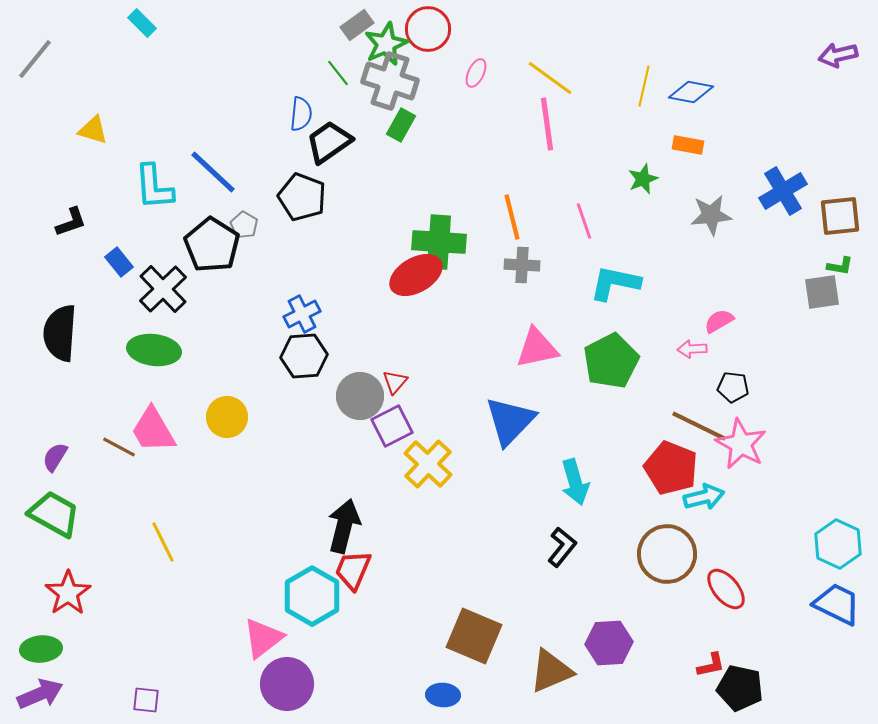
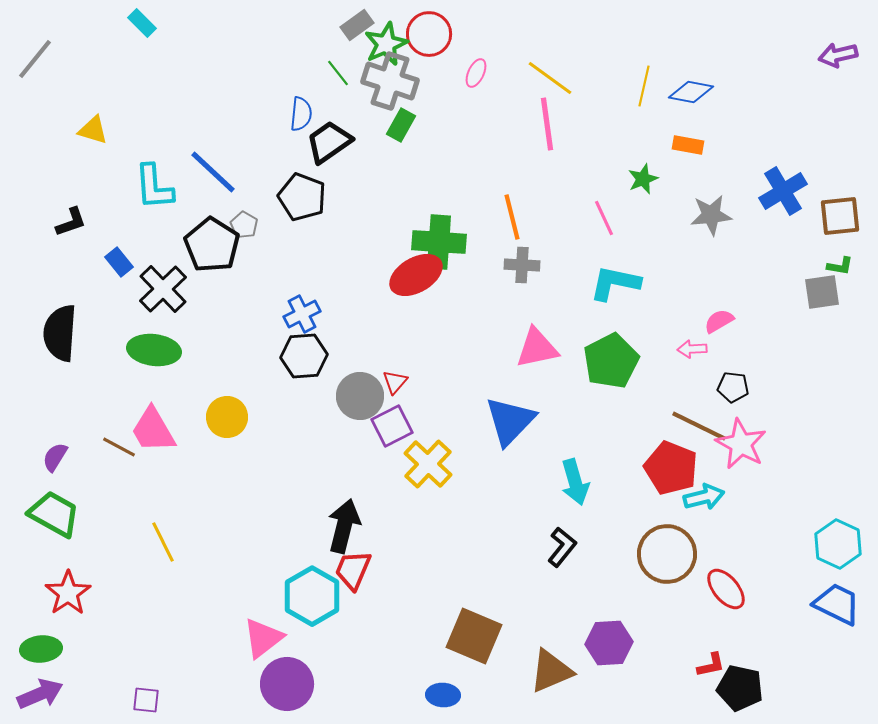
red circle at (428, 29): moved 1 px right, 5 px down
pink line at (584, 221): moved 20 px right, 3 px up; rotated 6 degrees counterclockwise
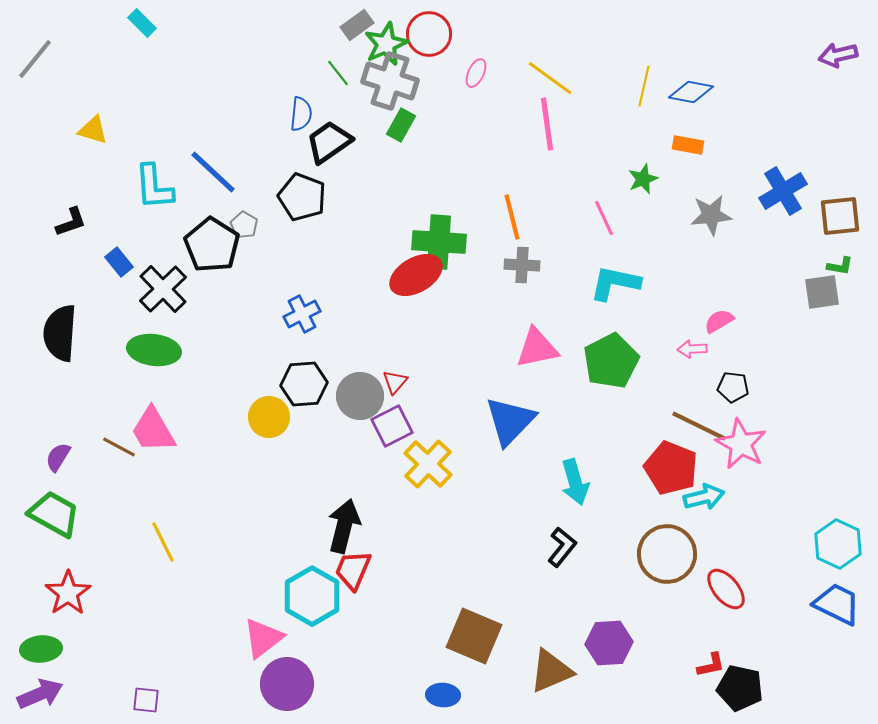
black hexagon at (304, 356): moved 28 px down
yellow circle at (227, 417): moved 42 px right
purple semicircle at (55, 457): moved 3 px right
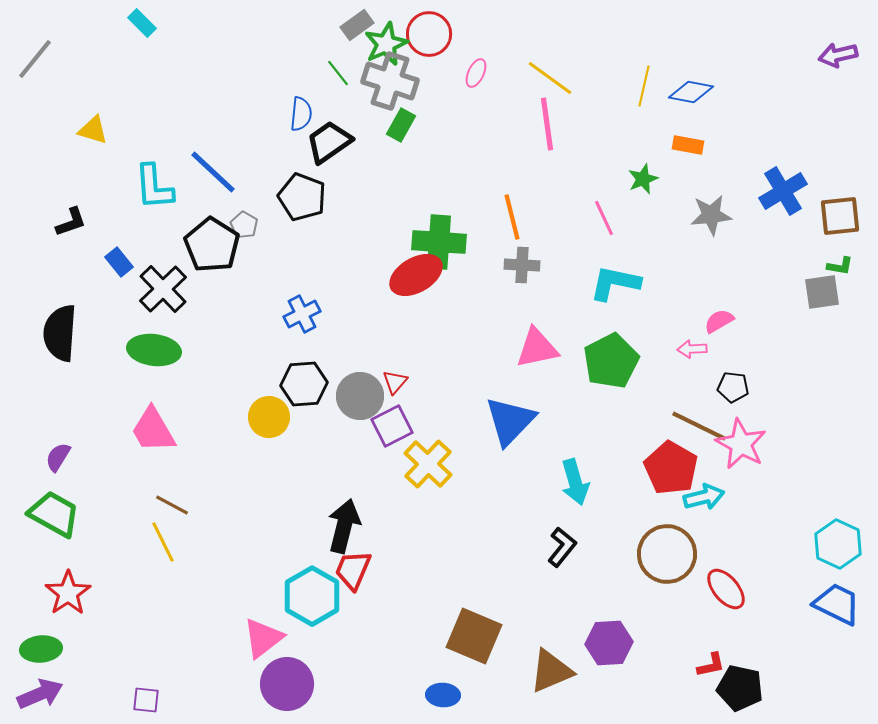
brown line at (119, 447): moved 53 px right, 58 px down
red pentagon at (671, 468): rotated 8 degrees clockwise
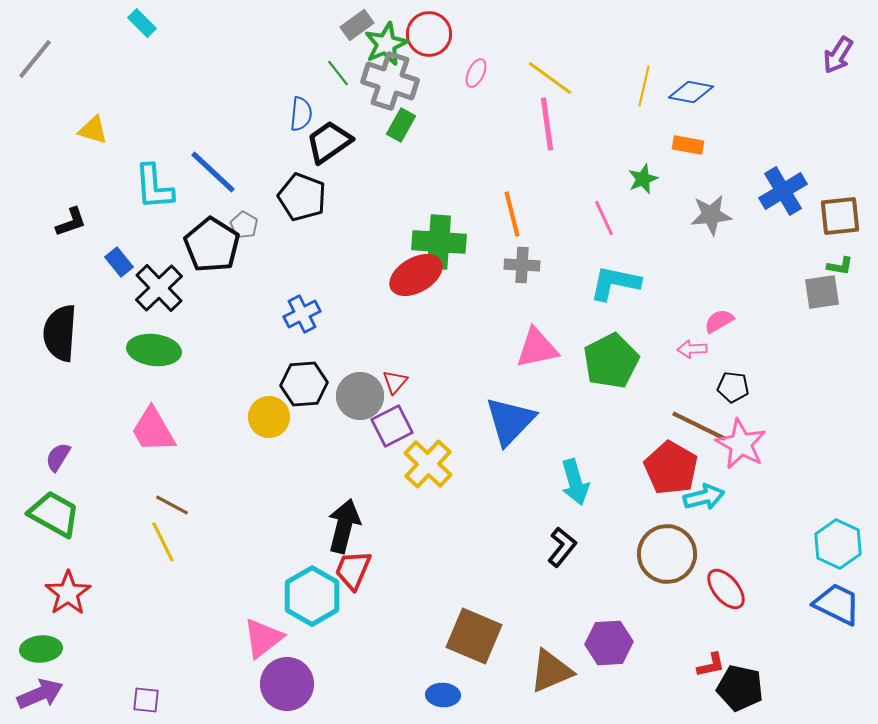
purple arrow at (838, 55): rotated 45 degrees counterclockwise
orange line at (512, 217): moved 3 px up
black cross at (163, 289): moved 4 px left, 1 px up
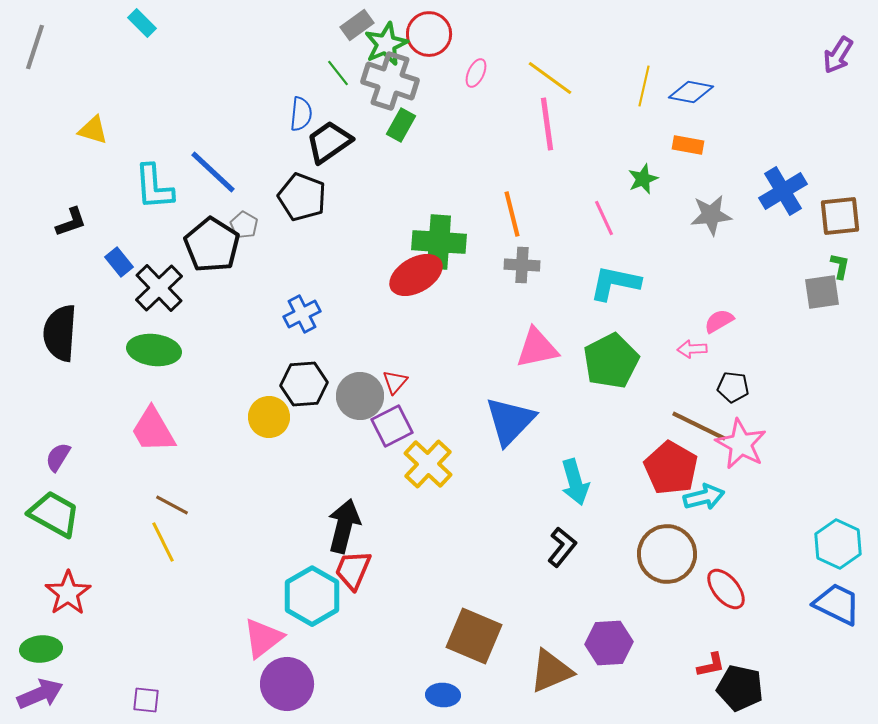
gray line at (35, 59): moved 12 px up; rotated 21 degrees counterclockwise
green L-shape at (840, 266): rotated 88 degrees counterclockwise
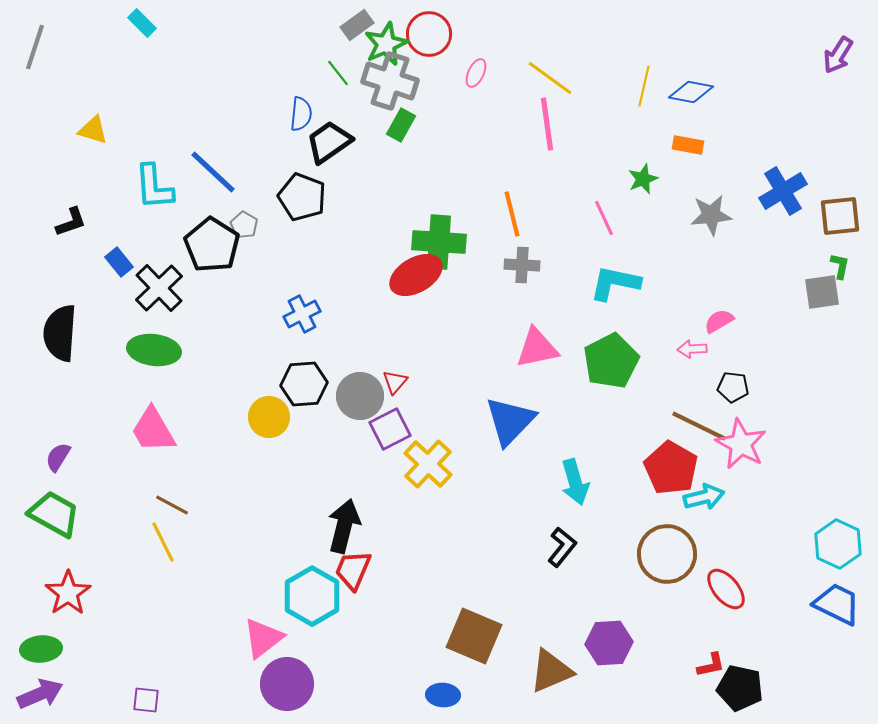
purple square at (392, 426): moved 2 px left, 3 px down
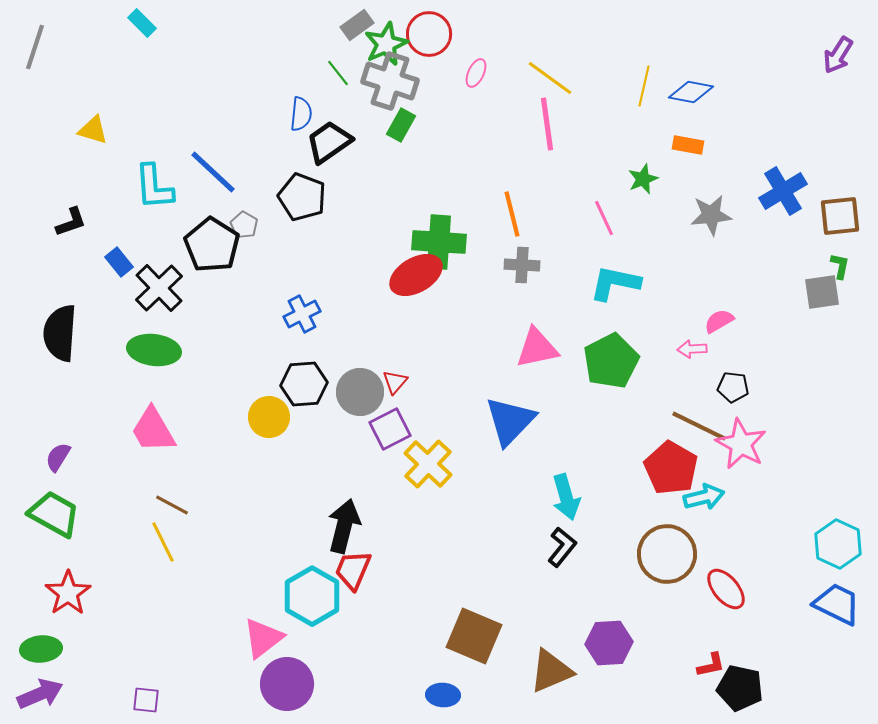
gray circle at (360, 396): moved 4 px up
cyan arrow at (575, 482): moved 9 px left, 15 px down
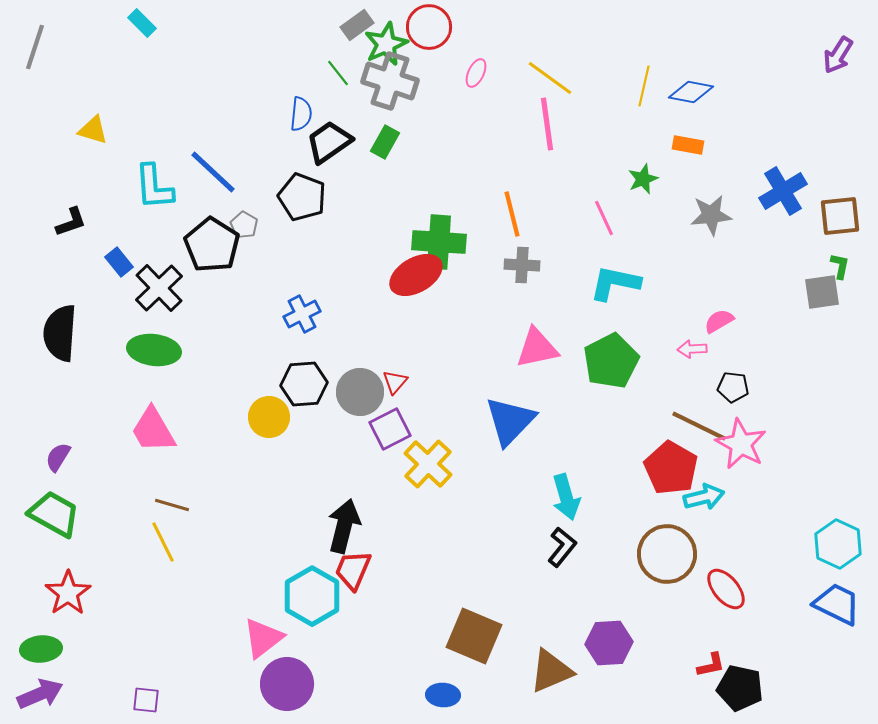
red circle at (429, 34): moved 7 px up
green rectangle at (401, 125): moved 16 px left, 17 px down
brown line at (172, 505): rotated 12 degrees counterclockwise
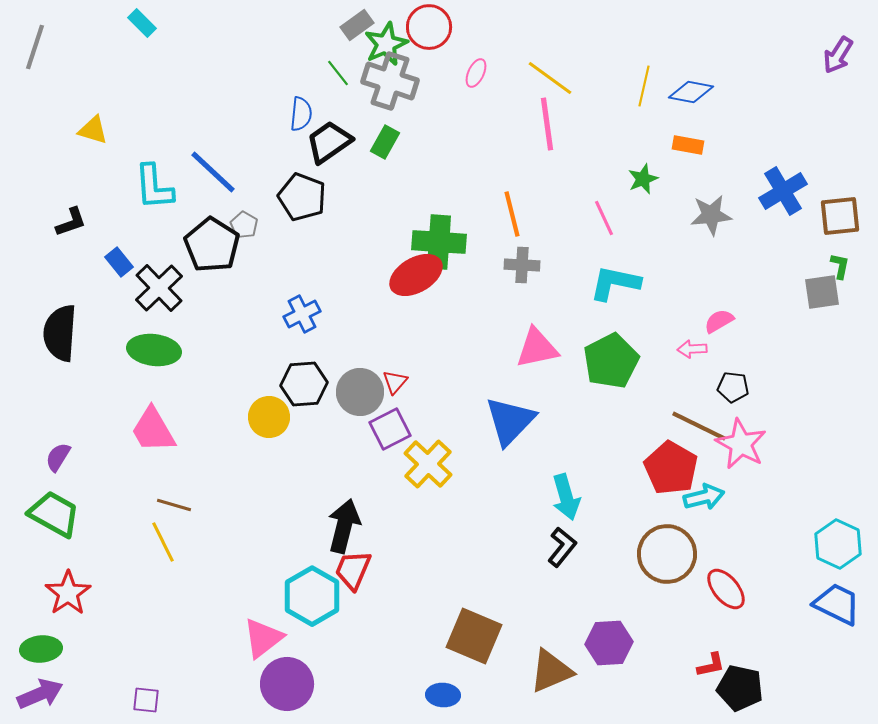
brown line at (172, 505): moved 2 px right
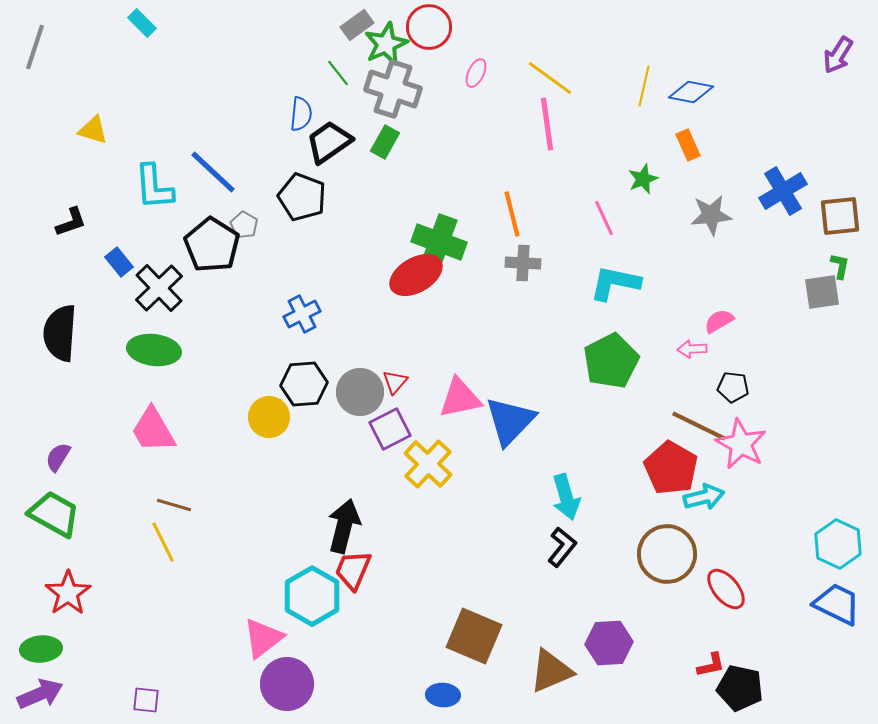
gray cross at (390, 81): moved 3 px right, 8 px down
orange rectangle at (688, 145): rotated 56 degrees clockwise
green cross at (439, 242): rotated 16 degrees clockwise
gray cross at (522, 265): moved 1 px right, 2 px up
pink triangle at (537, 348): moved 77 px left, 50 px down
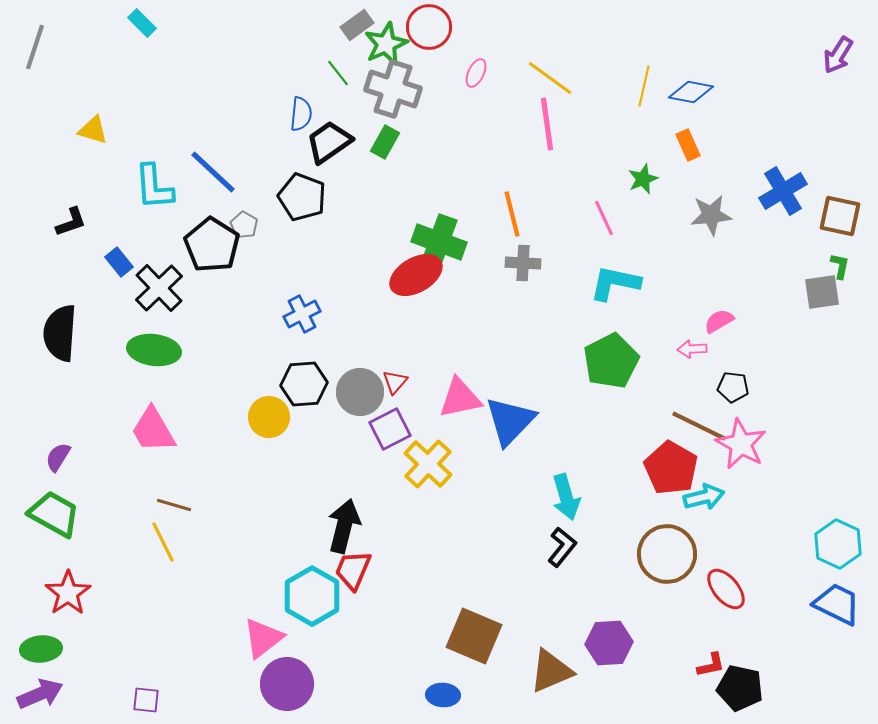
brown square at (840, 216): rotated 18 degrees clockwise
